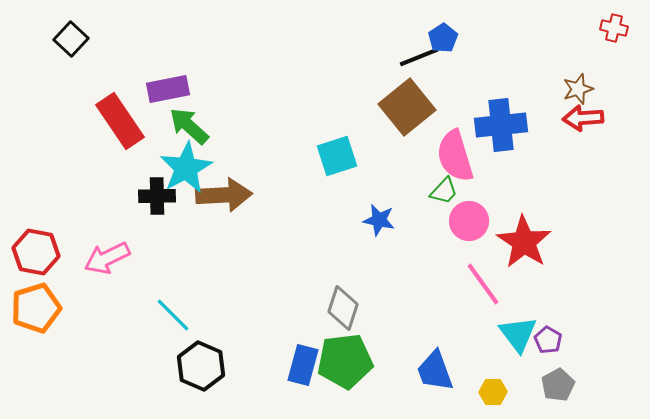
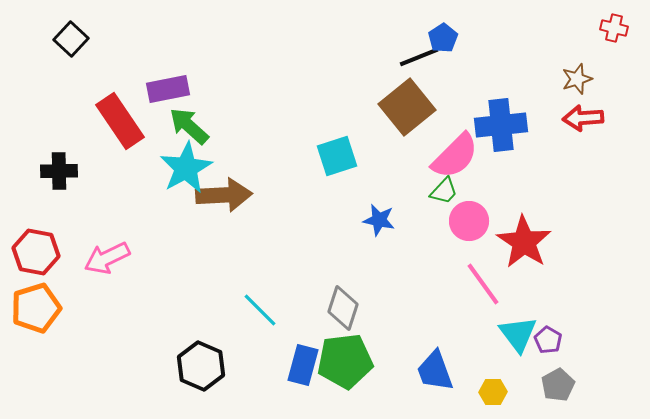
brown star: moved 1 px left, 10 px up
pink semicircle: rotated 118 degrees counterclockwise
black cross: moved 98 px left, 25 px up
cyan line: moved 87 px right, 5 px up
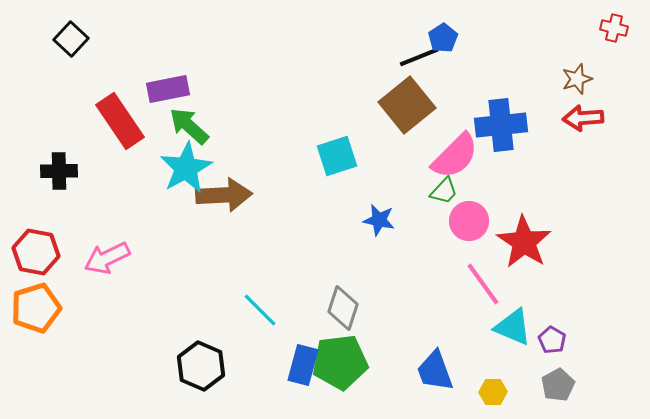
brown square: moved 2 px up
cyan triangle: moved 5 px left, 7 px up; rotated 30 degrees counterclockwise
purple pentagon: moved 4 px right
green pentagon: moved 5 px left, 1 px down
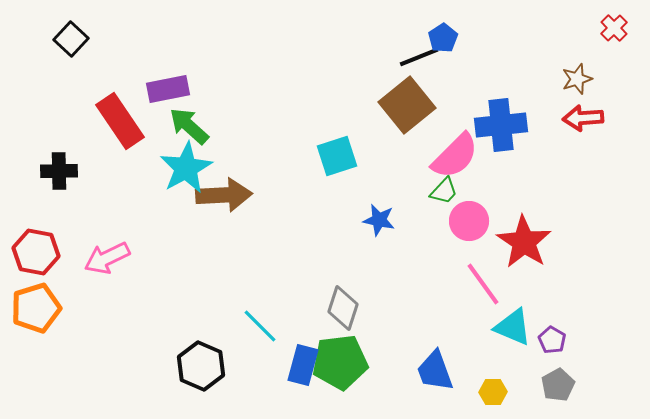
red cross: rotated 32 degrees clockwise
cyan line: moved 16 px down
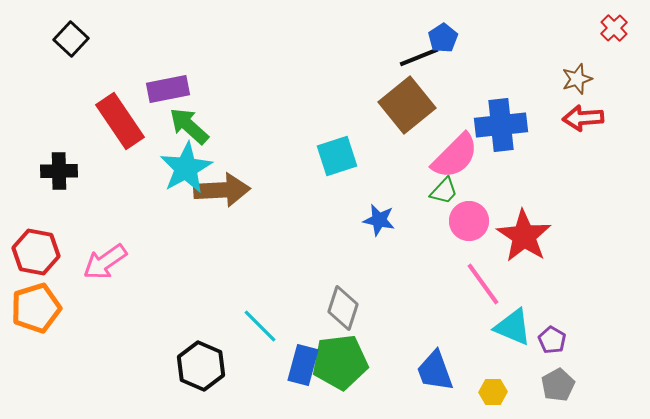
brown arrow: moved 2 px left, 5 px up
red star: moved 6 px up
pink arrow: moved 2 px left, 4 px down; rotated 9 degrees counterclockwise
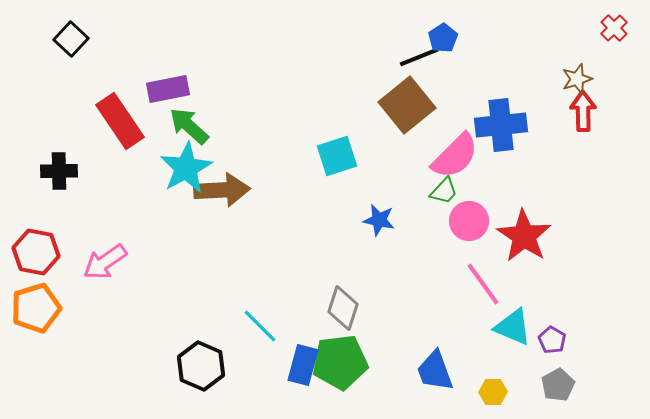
red arrow: moved 7 px up; rotated 93 degrees clockwise
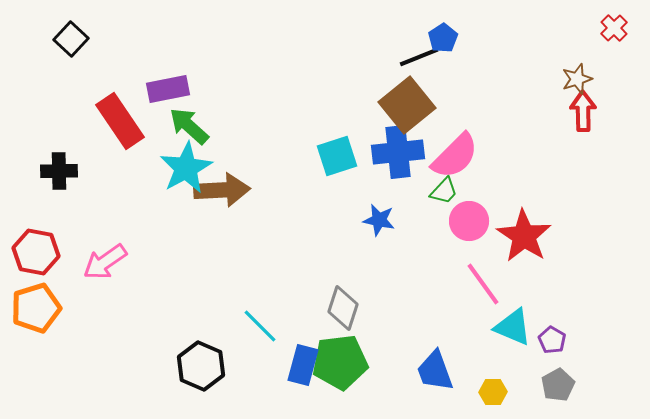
blue cross: moved 103 px left, 27 px down
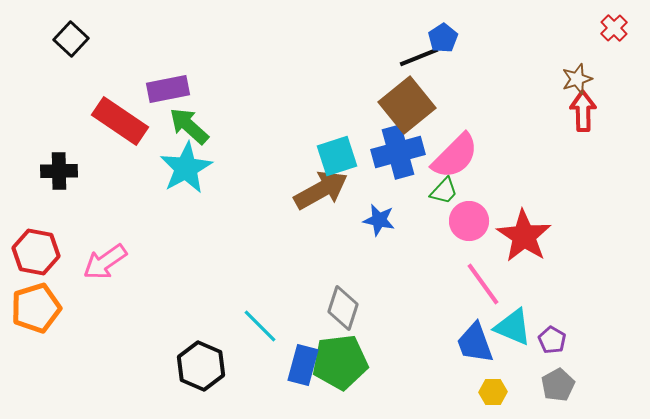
red rectangle: rotated 22 degrees counterclockwise
blue cross: rotated 9 degrees counterclockwise
brown arrow: moved 99 px right; rotated 26 degrees counterclockwise
blue trapezoid: moved 40 px right, 28 px up
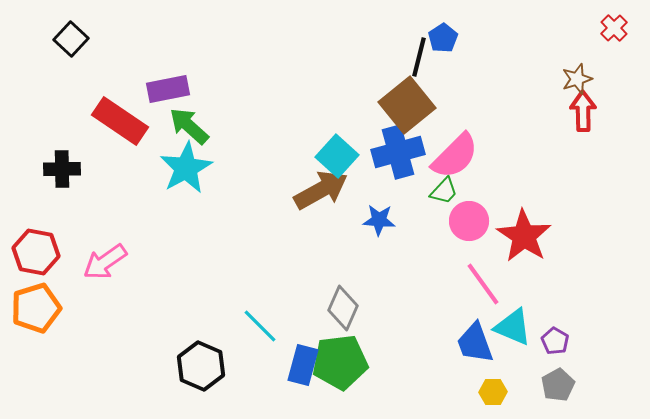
black line: rotated 54 degrees counterclockwise
cyan square: rotated 30 degrees counterclockwise
black cross: moved 3 px right, 2 px up
blue star: rotated 8 degrees counterclockwise
gray diamond: rotated 6 degrees clockwise
purple pentagon: moved 3 px right, 1 px down
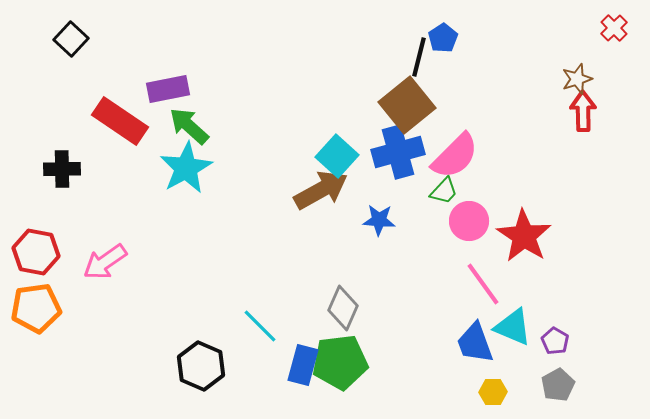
orange pentagon: rotated 9 degrees clockwise
